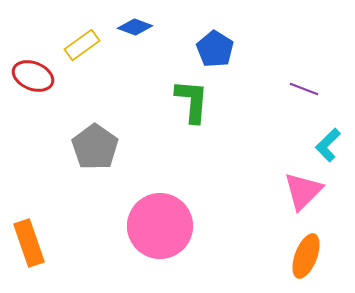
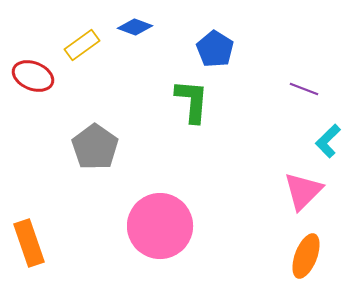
cyan L-shape: moved 4 px up
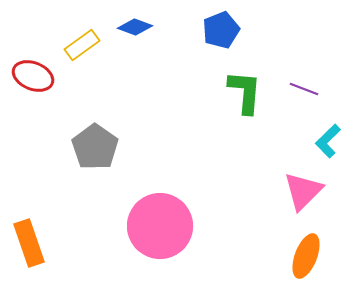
blue pentagon: moved 6 px right, 19 px up; rotated 18 degrees clockwise
green L-shape: moved 53 px right, 9 px up
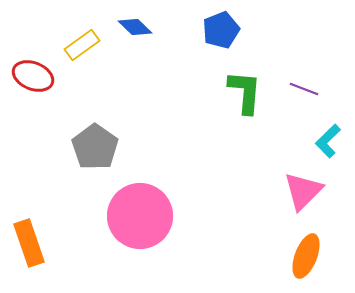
blue diamond: rotated 24 degrees clockwise
pink circle: moved 20 px left, 10 px up
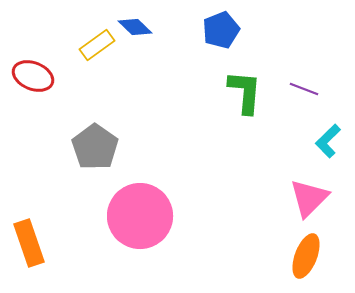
yellow rectangle: moved 15 px right
pink triangle: moved 6 px right, 7 px down
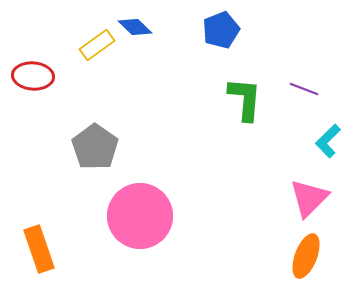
red ellipse: rotated 18 degrees counterclockwise
green L-shape: moved 7 px down
orange rectangle: moved 10 px right, 6 px down
